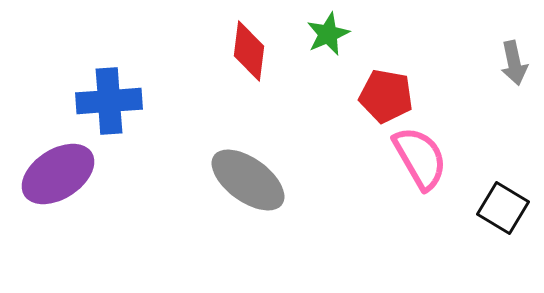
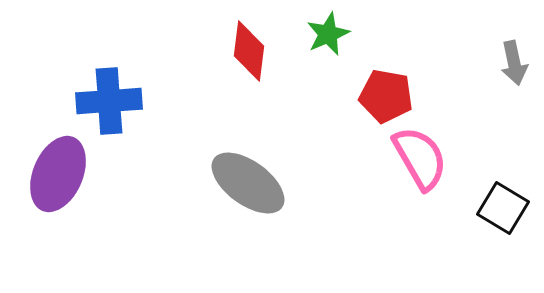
purple ellipse: rotated 34 degrees counterclockwise
gray ellipse: moved 3 px down
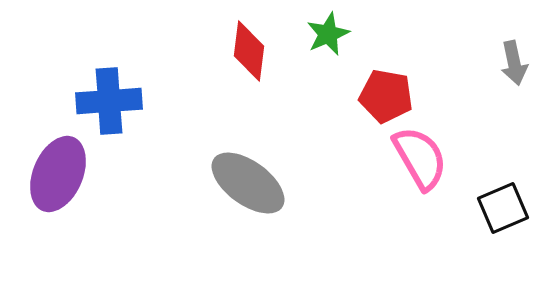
black square: rotated 36 degrees clockwise
